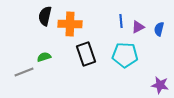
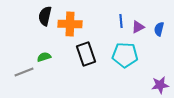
purple star: rotated 18 degrees counterclockwise
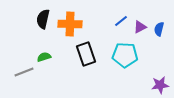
black semicircle: moved 2 px left, 3 px down
blue line: rotated 56 degrees clockwise
purple triangle: moved 2 px right
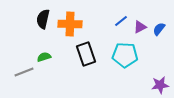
blue semicircle: rotated 24 degrees clockwise
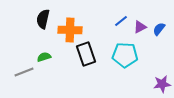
orange cross: moved 6 px down
purple star: moved 2 px right, 1 px up
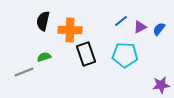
black semicircle: moved 2 px down
purple star: moved 1 px left, 1 px down
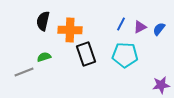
blue line: moved 3 px down; rotated 24 degrees counterclockwise
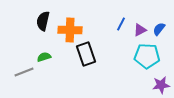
purple triangle: moved 3 px down
cyan pentagon: moved 22 px right, 1 px down
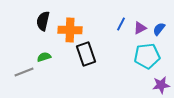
purple triangle: moved 2 px up
cyan pentagon: rotated 10 degrees counterclockwise
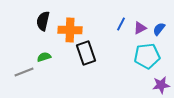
black rectangle: moved 1 px up
